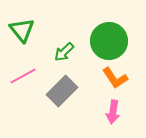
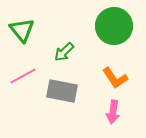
green circle: moved 5 px right, 15 px up
gray rectangle: rotated 56 degrees clockwise
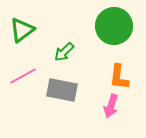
green triangle: rotated 32 degrees clockwise
orange L-shape: moved 4 px right, 1 px up; rotated 40 degrees clockwise
gray rectangle: moved 1 px up
pink arrow: moved 2 px left, 6 px up; rotated 10 degrees clockwise
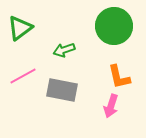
green triangle: moved 2 px left, 2 px up
green arrow: moved 2 px up; rotated 25 degrees clockwise
orange L-shape: rotated 20 degrees counterclockwise
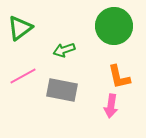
pink arrow: rotated 10 degrees counterclockwise
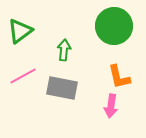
green triangle: moved 3 px down
green arrow: rotated 115 degrees clockwise
gray rectangle: moved 2 px up
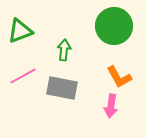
green triangle: rotated 16 degrees clockwise
orange L-shape: rotated 16 degrees counterclockwise
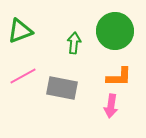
green circle: moved 1 px right, 5 px down
green arrow: moved 10 px right, 7 px up
orange L-shape: rotated 60 degrees counterclockwise
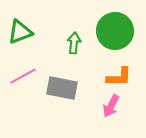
green triangle: moved 1 px down
pink arrow: rotated 20 degrees clockwise
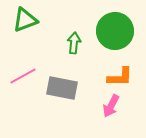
green triangle: moved 5 px right, 12 px up
orange L-shape: moved 1 px right
